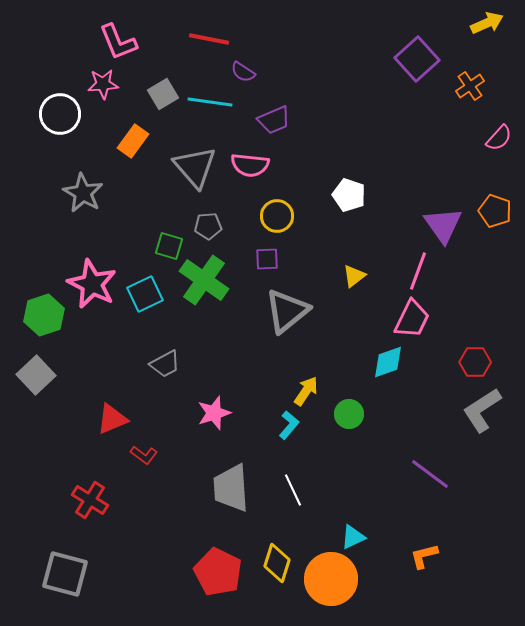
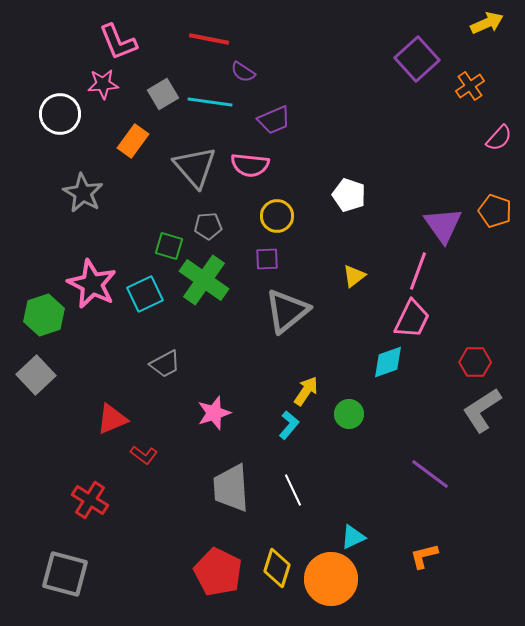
yellow diamond at (277, 563): moved 5 px down
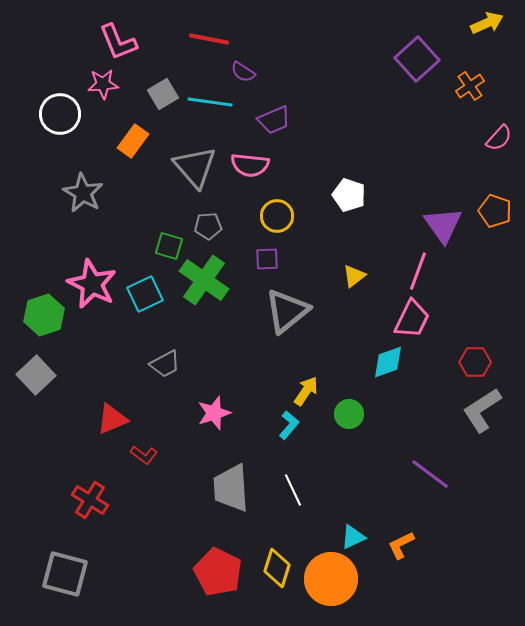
orange L-shape at (424, 556): moved 23 px left, 11 px up; rotated 12 degrees counterclockwise
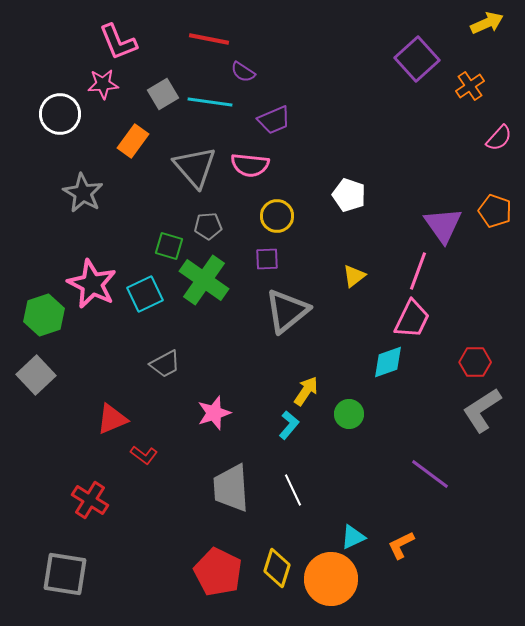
gray square at (65, 574): rotated 6 degrees counterclockwise
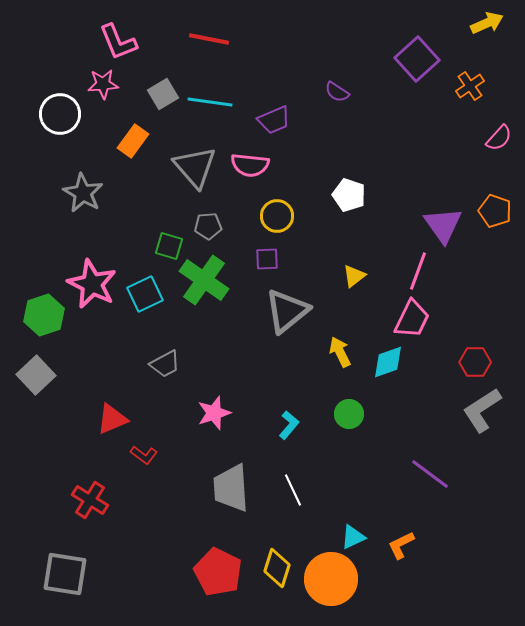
purple semicircle at (243, 72): moved 94 px right, 20 px down
yellow arrow at (306, 391): moved 34 px right, 39 px up; rotated 60 degrees counterclockwise
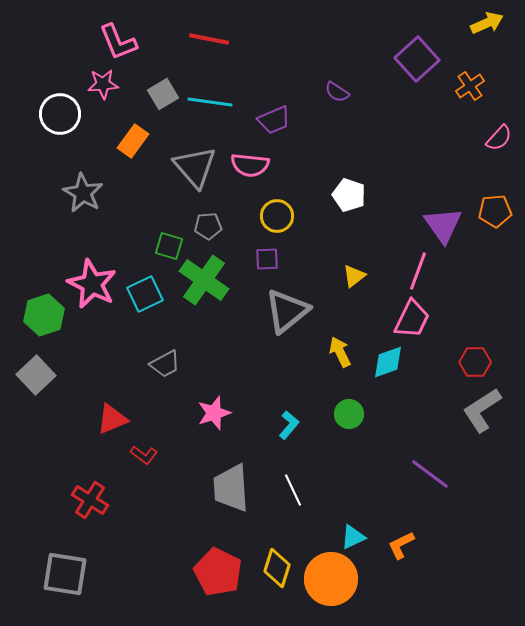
orange pentagon at (495, 211): rotated 24 degrees counterclockwise
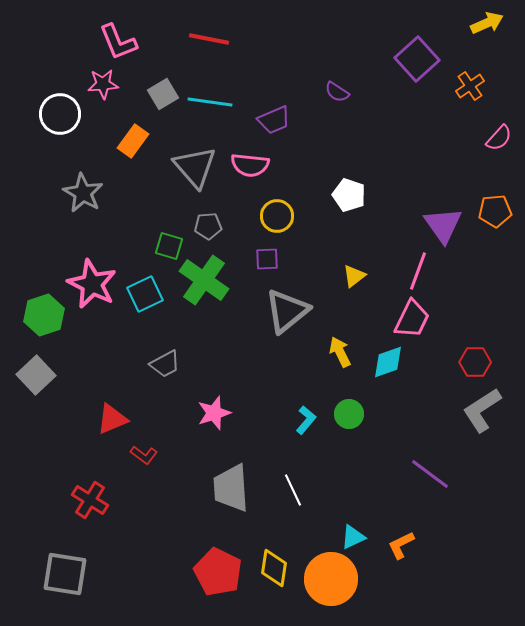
cyan L-shape at (289, 425): moved 17 px right, 5 px up
yellow diamond at (277, 568): moved 3 px left; rotated 9 degrees counterclockwise
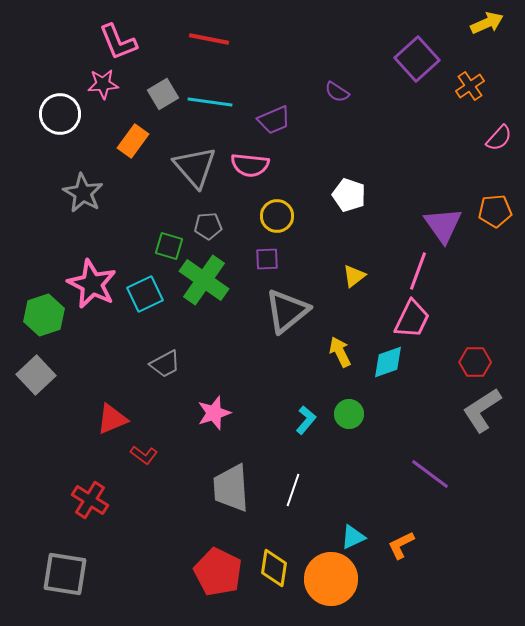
white line at (293, 490): rotated 44 degrees clockwise
